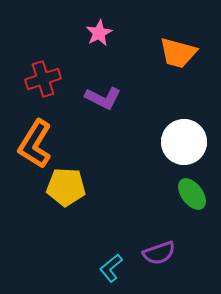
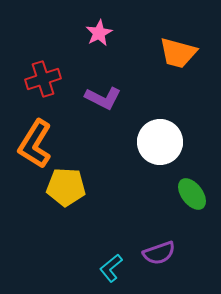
white circle: moved 24 px left
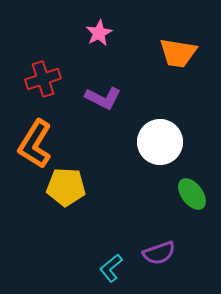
orange trapezoid: rotated 6 degrees counterclockwise
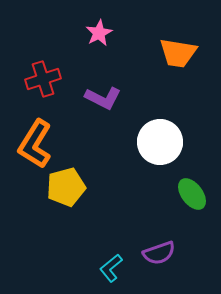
yellow pentagon: rotated 18 degrees counterclockwise
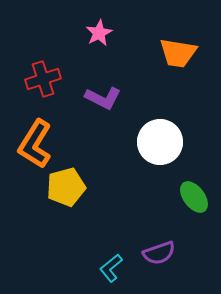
green ellipse: moved 2 px right, 3 px down
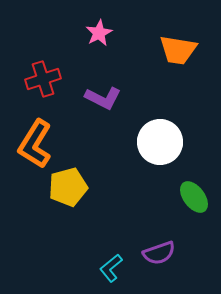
orange trapezoid: moved 3 px up
yellow pentagon: moved 2 px right
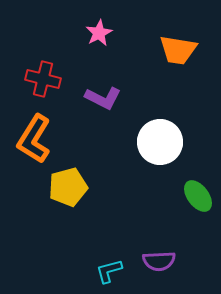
red cross: rotated 32 degrees clockwise
orange L-shape: moved 1 px left, 5 px up
green ellipse: moved 4 px right, 1 px up
purple semicircle: moved 8 px down; rotated 16 degrees clockwise
cyan L-shape: moved 2 px left, 3 px down; rotated 24 degrees clockwise
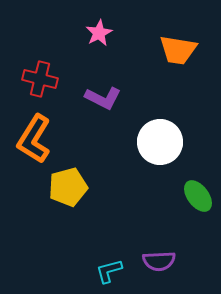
red cross: moved 3 px left
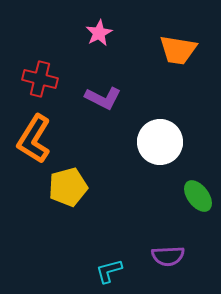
purple semicircle: moved 9 px right, 5 px up
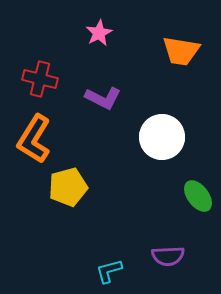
orange trapezoid: moved 3 px right, 1 px down
white circle: moved 2 px right, 5 px up
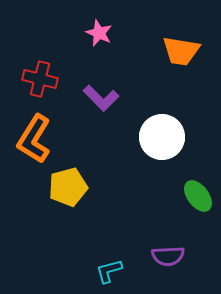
pink star: rotated 20 degrees counterclockwise
purple L-shape: moved 2 px left; rotated 18 degrees clockwise
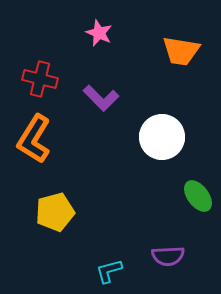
yellow pentagon: moved 13 px left, 25 px down
